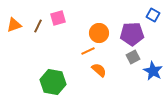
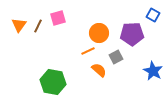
orange triangle: moved 5 px right; rotated 35 degrees counterclockwise
gray square: moved 17 px left
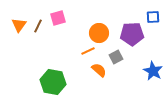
blue square: moved 2 px down; rotated 32 degrees counterclockwise
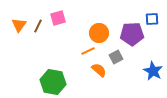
blue square: moved 1 px left, 2 px down
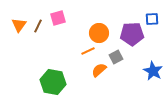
orange semicircle: rotated 84 degrees counterclockwise
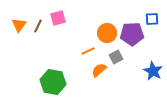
orange circle: moved 8 px right
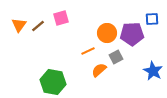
pink square: moved 3 px right
brown line: rotated 24 degrees clockwise
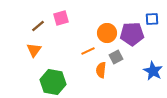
orange triangle: moved 15 px right, 25 px down
orange semicircle: moved 2 px right; rotated 42 degrees counterclockwise
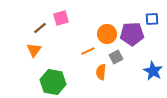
brown line: moved 2 px right, 2 px down
orange circle: moved 1 px down
orange semicircle: moved 2 px down
